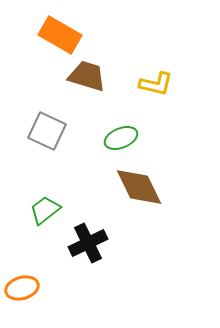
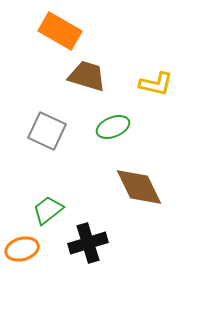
orange rectangle: moved 4 px up
green ellipse: moved 8 px left, 11 px up
green trapezoid: moved 3 px right
black cross: rotated 9 degrees clockwise
orange ellipse: moved 39 px up
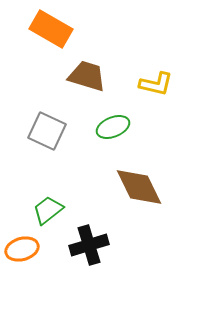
orange rectangle: moved 9 px left, 2 px up
black cross: moved 1 px right, 2 px down
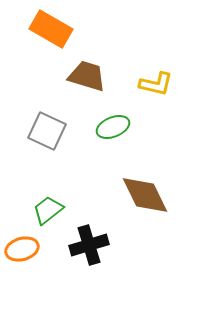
brown diamond: moved 6 px right, 8 px down
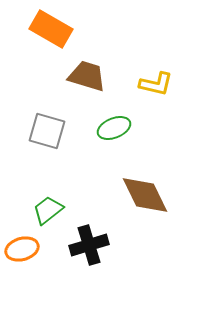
green ellipse: moved 1 px right, 1 px down
gray square: rotated 9 degrees counterclockwise
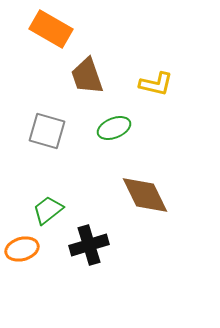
brown trapezoid: rotated 126 degrees counterclockwise
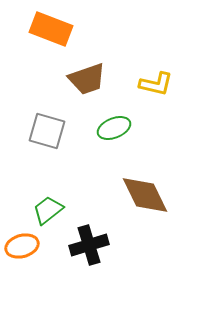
orange rectangle: rotated 9 degrees counterclockwise
brown trapezoid: moved 3 px down; rotated 90 degrees counterclockwise
orange ellipse: moved 3 px up
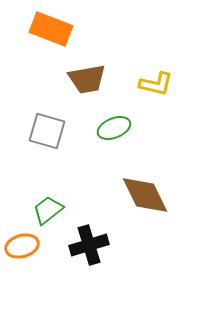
brown trapezoid: rotated 9 degrees clockwise
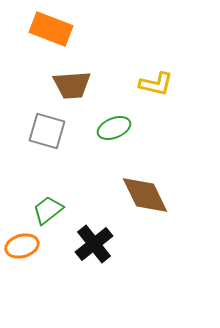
brown trapezoid: moved 15 px left, 6 px down; rotated 6 degrees clockwise
black cross: moved 5 px right, 1 px up; rotated 21 degrees counterclockwise
